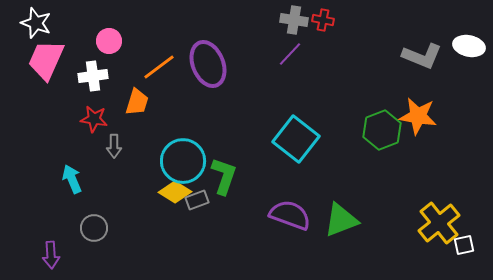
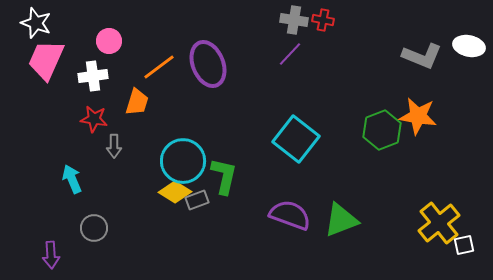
green L-shape: rotated 6 degrees counterclockwise
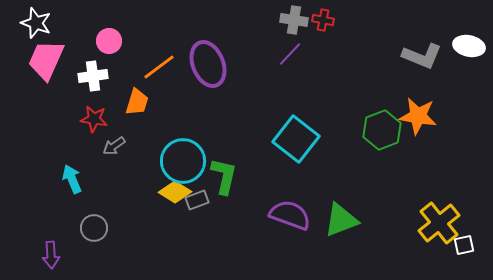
gray arrow: rotated 55 degrees clockwise
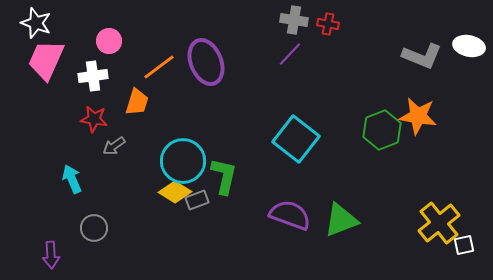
red cross: moved 5 px right, 4 px down
purple ellipse: moved 2 px left, 2 px up
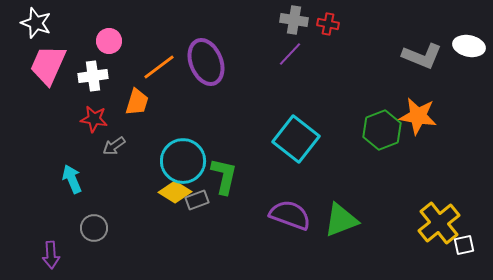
pink trapezoid: moved 2 px right, 5 px down
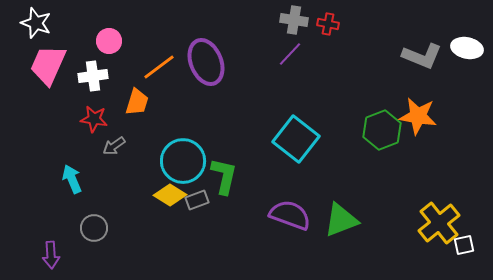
white ellipse: moved 2 px left, 2 px down
yellow diamond: moved 5 px left, 3 px down
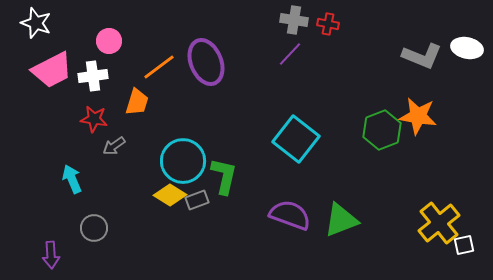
pink trapezoid: moved 4 px right, 5 px down; rotated 141 degrees counterclockwise
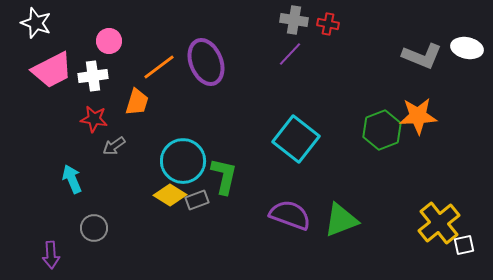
orange star: rotated 12 degrees counterclockwise
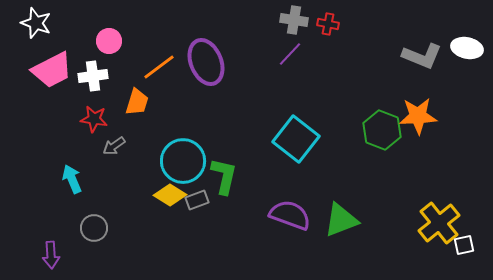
green hexagon: rotated 18 degrees counterclockwise
